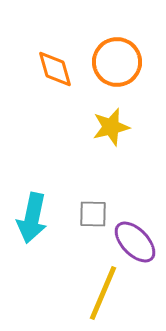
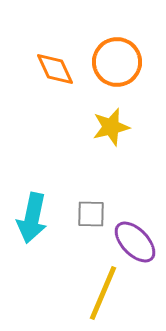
orange diamond: rotated 9 degrees counterclockwise
gray square: moved 2 px left
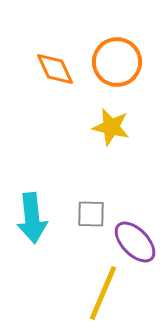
yellow star: rotated 27 degrees clockwise
cyan arrow: rotated 18 degrees counterclockwise
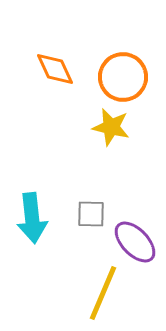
orange circle: moved 6 px right, 15 px down
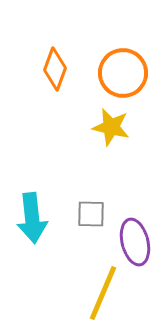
orange diamond: rotated 45 degrees clockwise
orange circle: moved 4 px up
purple ellipse: rotated 30 degrees clockwise
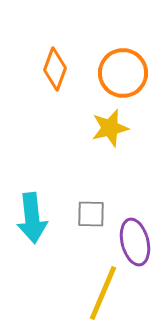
yellow star: moved 1 px left, 1 px down; rotated 27 degrees counterclockwise
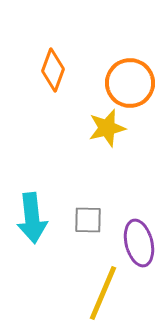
orange diamond: moved 2 px left, 1 px down
orange circle: moved 7 px right, 10 px down
yellow star: moved 3 px left
gray square: moved 3 px left, 6 px down
purple ellipse: moved 4 px right, 1 px down
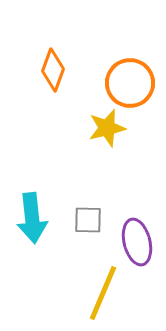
purple ellipse: moved 2 px left, 1 px up
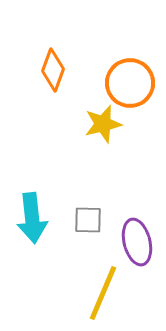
yellow star: moved 4 px left, 4 px up
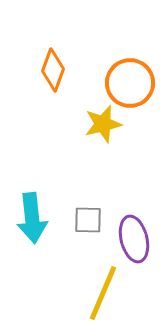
purple ellipse: moved 3 px left, 3 px up
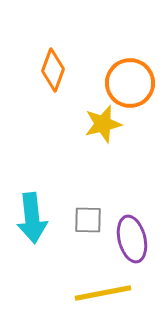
purple ellipse: moved 2 px left
yellow line: rotated 56 degrees clockwise
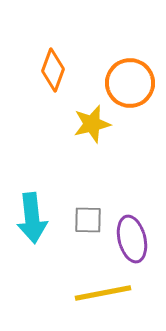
yellow star: moved 11 px left
